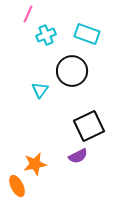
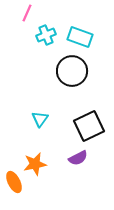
pink line: moved 1 px left, 1 px up
cyan rectangle: moved 7 px left, 3 px down
cyan triangle: moved 29 px down
purple semicircle: moved 2 px down
orange ellipse: moved 3 px left, 4 px up
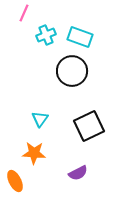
pink line: moved 3 px left
purple semicircle: moved 15 px down
orange star: moved 1 px left, 11 px up; rotated 15 degrees clockwise
orange ellipse: moved 1 px right, 1 px up
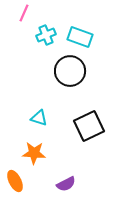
black circle: moved 2 px left
cyan triangle: moved 1 px left, 1 px up; rotated 48 degrees counterclockwise
purple semicircle: moved 12 px left, 11 px down
